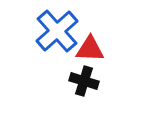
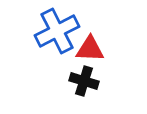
blue cross: rotated 15 degrees clockwise
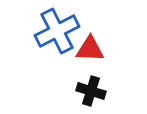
black cross: moved 7 px right, 10 px down
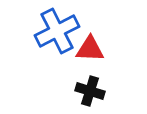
black cross: moved 1 px left
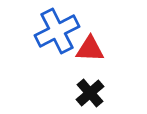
black cross: moved 2 px down; rotated 32 degrees clockwise
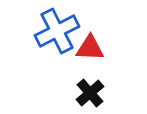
red triangle: moved 1 px up
